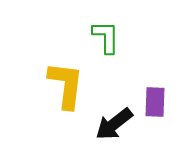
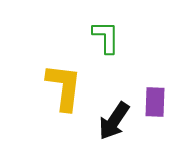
yellow L-shape: moved 2 px left, 2 px down
black arrow: moved 3 px up; rotated 18 degrees counterclockwise
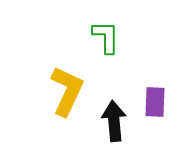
yellow L-shape: moved 3 px right, 4 px down; rotated 18 degrees clockwise
black arrow: rotated 141 degrees clockwise
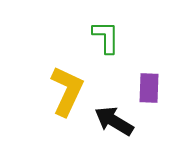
purple rectangle: moved 6 px left, 14 px up
black arrow: rotated 54 degrees counterclockwise
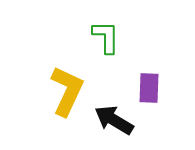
black arrow: moved 1 px up
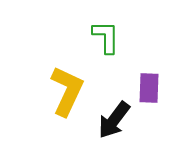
black arrow: rotated 84 degrees counterclockwise
